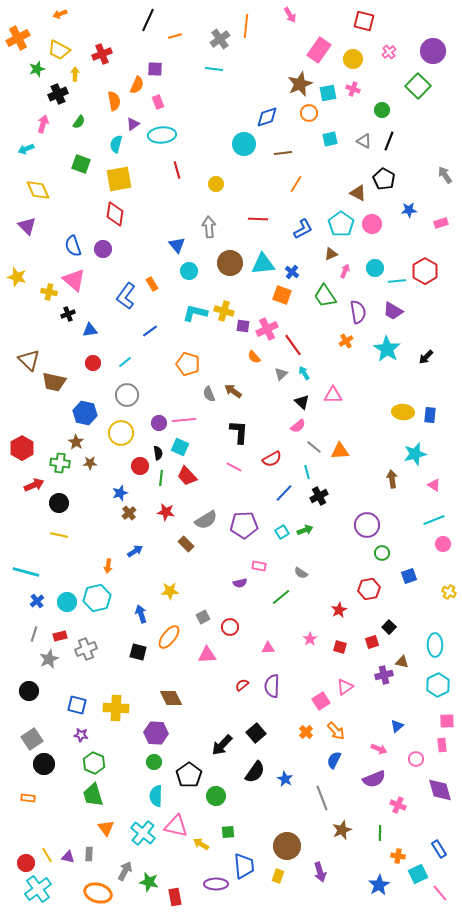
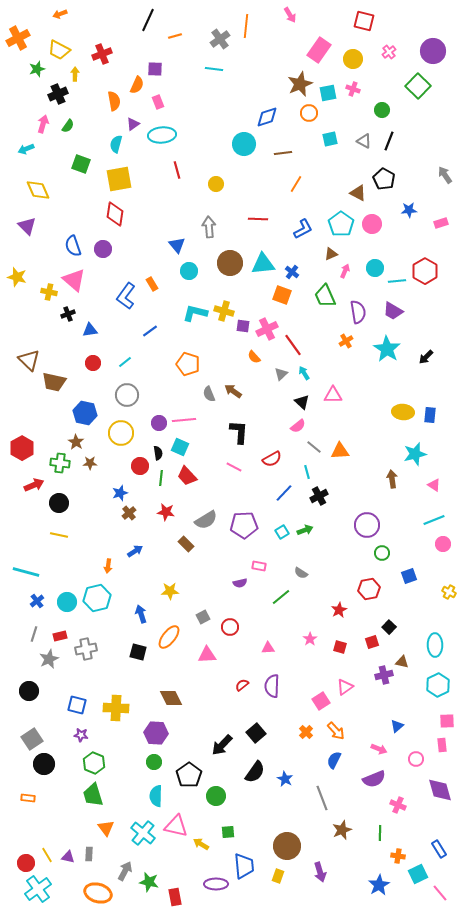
green semicircle at (79, 122): moved 11 px left, 4 px down
green trapezoid at (325, 296): rotated 10 degrees clockwise
gray cross at (86, 649): rotated 10 degrees clockwise
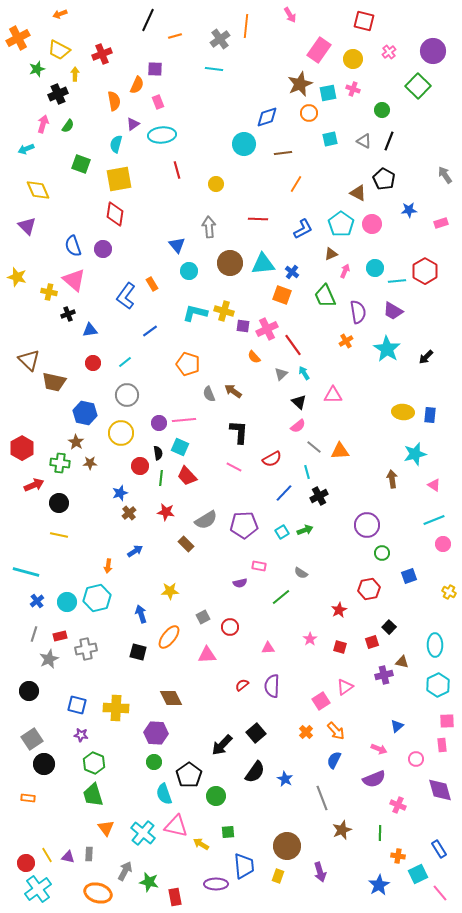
black triangle at (302, 402): moved 3 px left
cyan semicircle at (156, 796): moved 8 px right, 2 px up; rotated 20 degrees counterclockwise
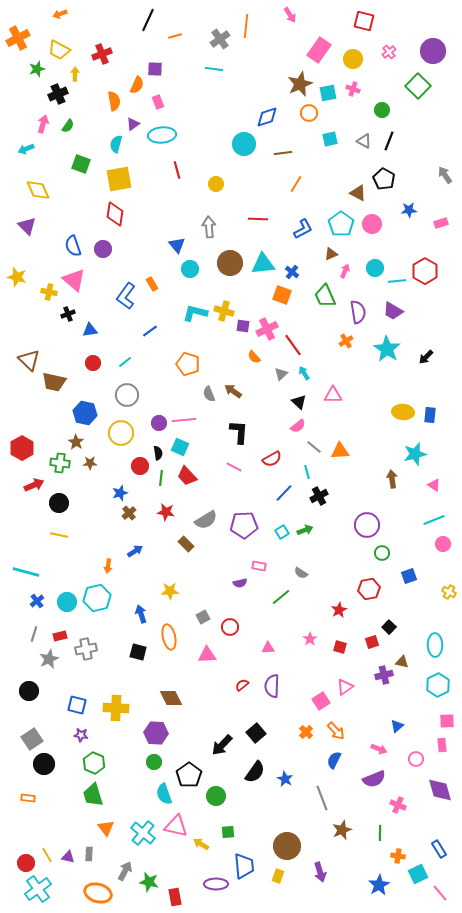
cyan circle at (189, 271): moved 1 px right, 2 px up
orange ellipse at (169, 637): rotated 50 degrees counterclockwise
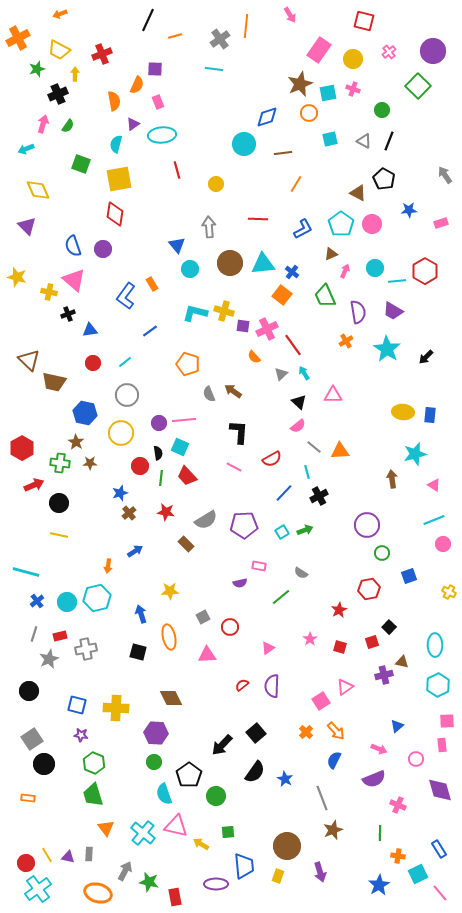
orange square at (282, 295): rotated 18 degrees clockwise
pink triangle at (268, 648): rotated 32 degrees counterclockwise
brown star at (342, 830): moved 9 px left
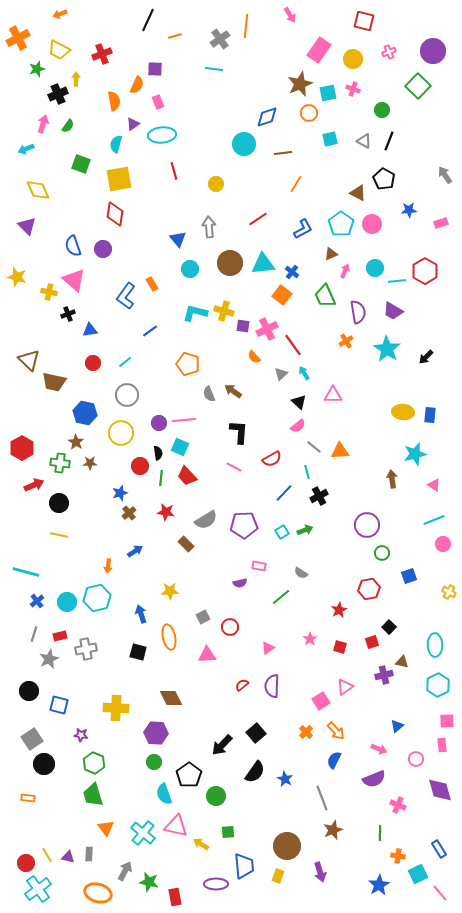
pink cross at (389, 52): rotated 16 degrees clockwise
yellow arrow at (75, 74): moved 1 px right, 5 px down
red line at (177, 170): moved 3 px left, 1 px down
red line at (258, 219): rotated 36 degrees counterclockwise
blue triangle at (177, 245): moved 1 px right, 6 px up
blue square at (77, 705): moved 18 px left
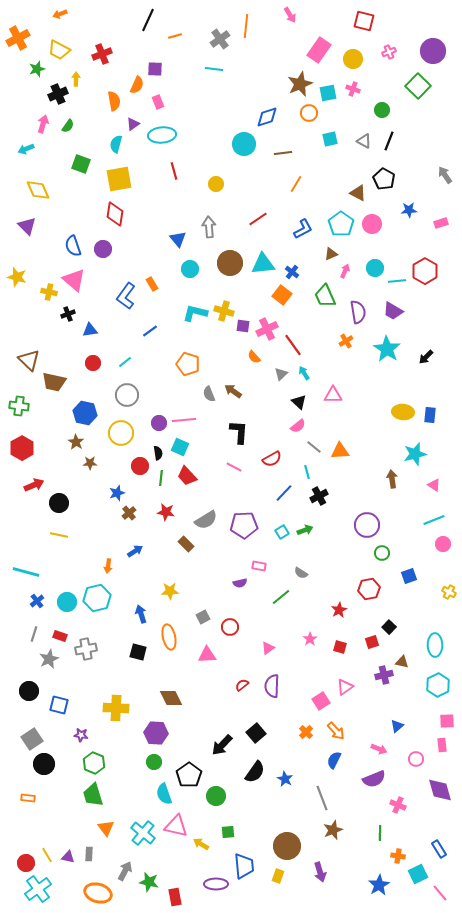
green cross at (60, 463): moved 41 px left, 57 px up
blue star at (120, 493): moved 3 px left
red rectangle at (60, 636): rotated 32 degrees clockwise
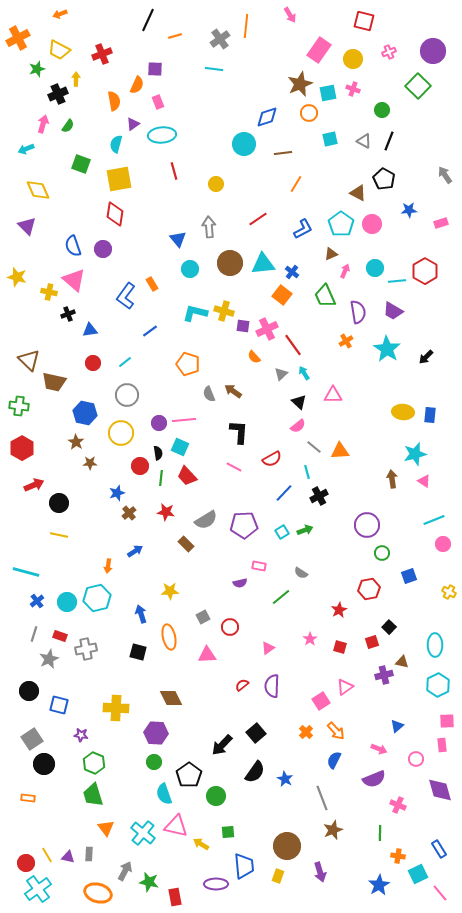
pink triangle at (434, 485): moved 10 px left, 4 px up
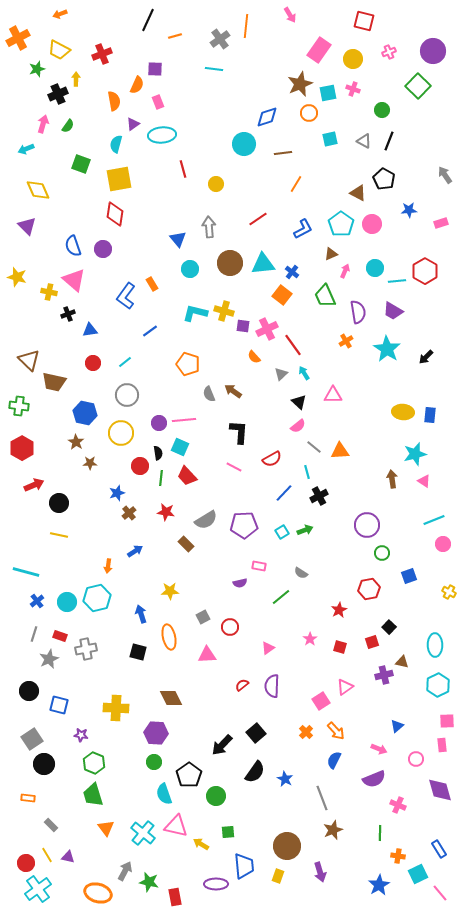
red line at (174, 171): moved 9 px right, 2 px up
gray rectangle at (89, 854): moved 38 px left, 29 px up; rotated 48 degrees counterclockwise
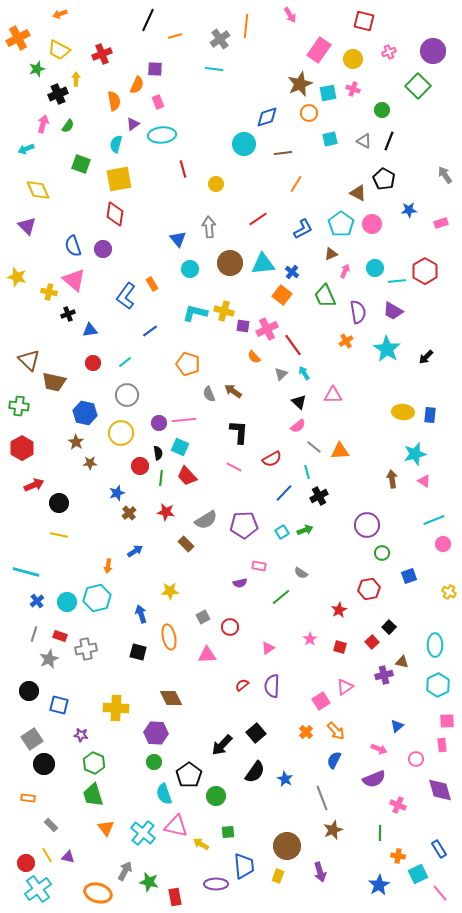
red square at (372, 642): rotated 24 degrees counterclockwise
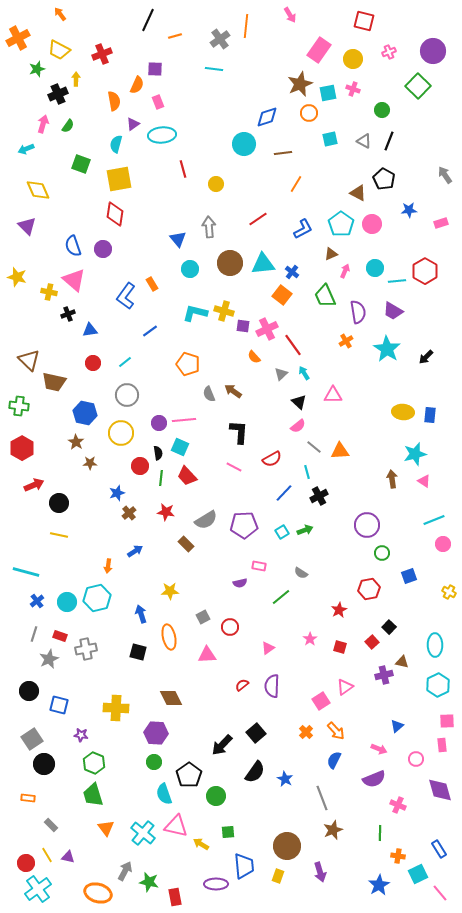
orange arrow at (60, 14): rotated 72 degrees clockwise
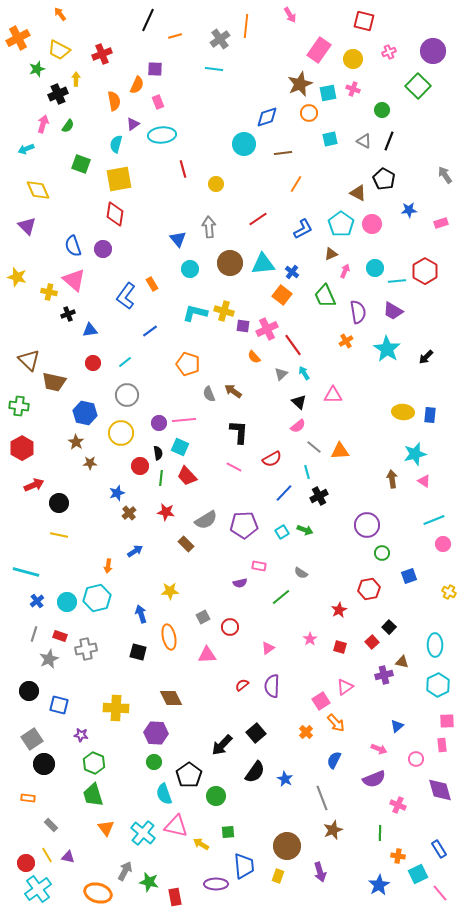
green arrow at (305, 530): rotated 42 degrees clockwise
orange arrow at (336, 731): moved 8 px up
